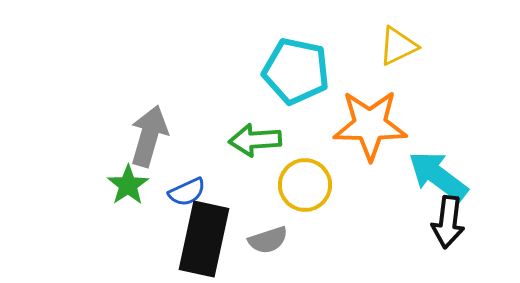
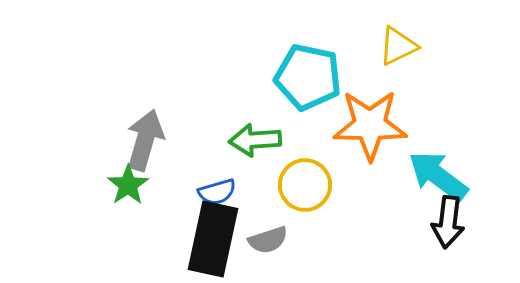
cyan pentagon: moved 12 px right, 6 px down
gray arrow: moved 4 px left, 4 px down
blue semicircle: moved 30 px right; rotated 9 degrees clockwise
black rectangle: moved 9 px right
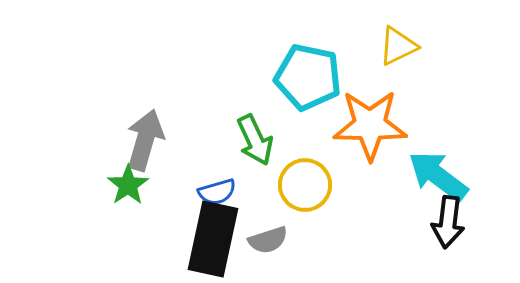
green arrow: rotated 111 degrees counterclockwise
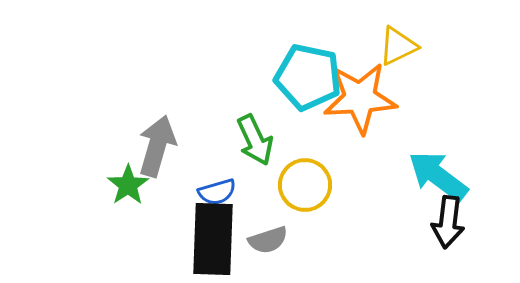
orange star: moved 10 px left, 27 px up; rotated 4 degrees counterclockwise
gray arrow: moved 12 px right, 6 px down
black rectangle: rotated 10 degrees counterclockwise
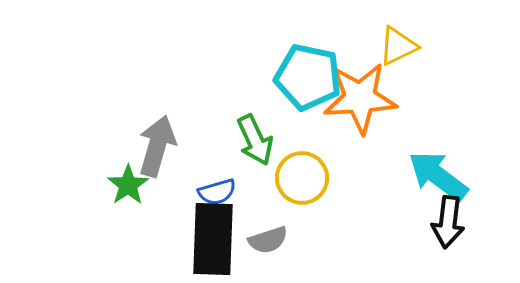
yellow circle: moved 3 px left, 7 px up
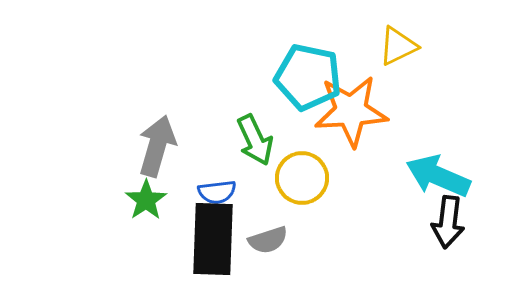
orange star: moved 9 px left, 13 px down
cyan arrow: rotated 14 degrees counterclockwise
green star: moved 18 px right, 15 px down
blue semicircle: rotated 9 degrees clockwise
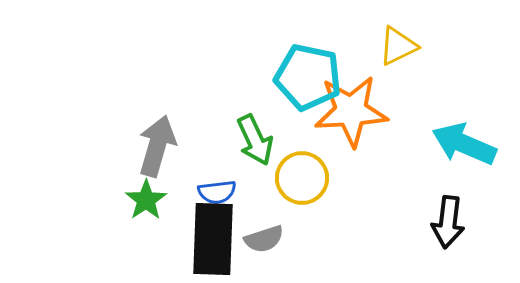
cyan arrow: moved 26 px right, 32 px up
gray semicircle: moved 4 px left, 1 px up
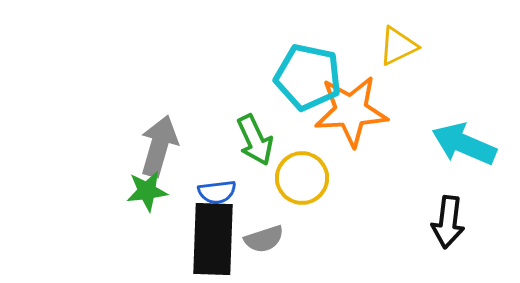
gray arrow: moved 2 px right
green star: moved 1 px right, 9 px up; rotated 27 degrees clockwise
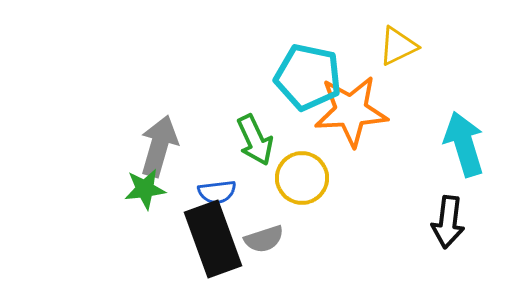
cyan arrow: rotated 50 degrees clockwise
green star: moved 2 px left, 2 px up
black rectangle: rotated 22 degrees counterclockwise
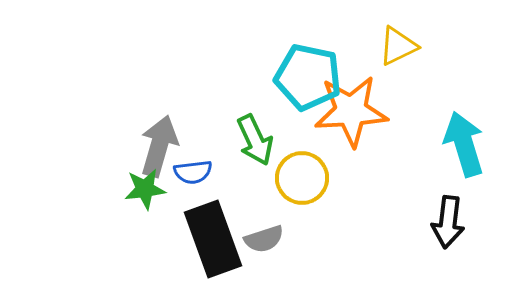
blue semicircle: moved 24 px left, 20 px up
